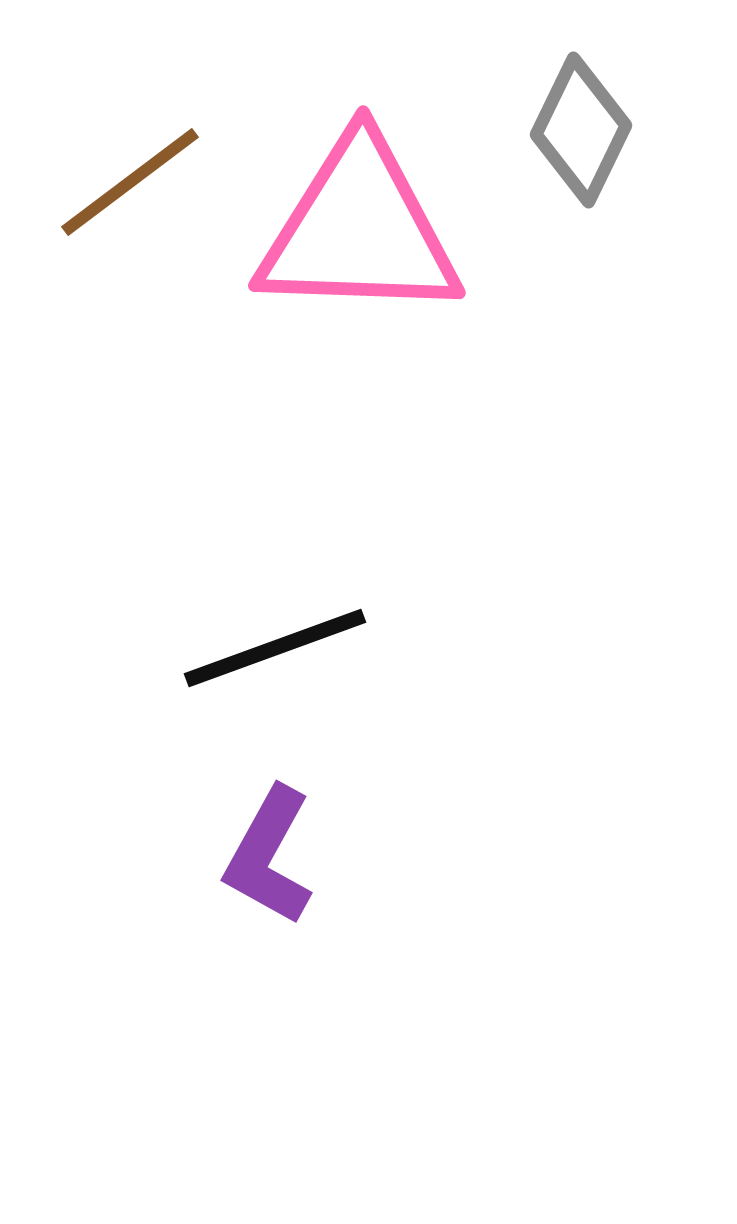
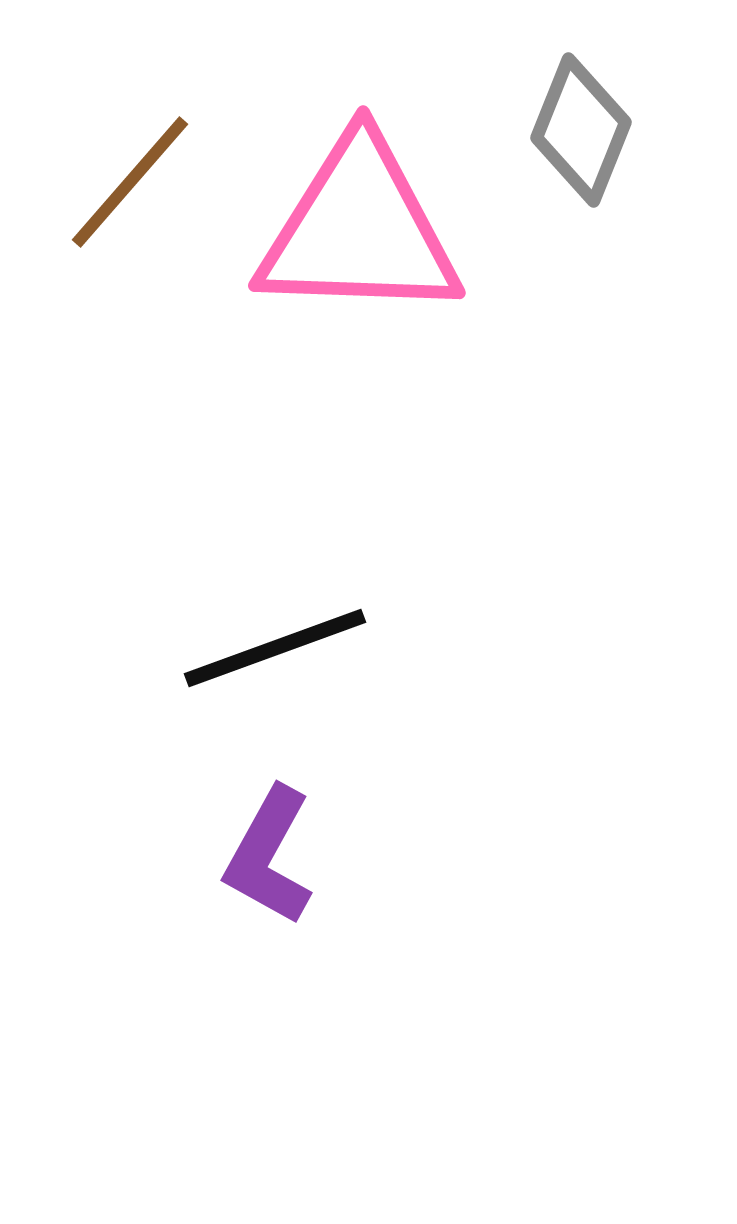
gray diamond: rotated 4 degrees counterclockwise
brown line: rotated 12 degrees counterclockwise
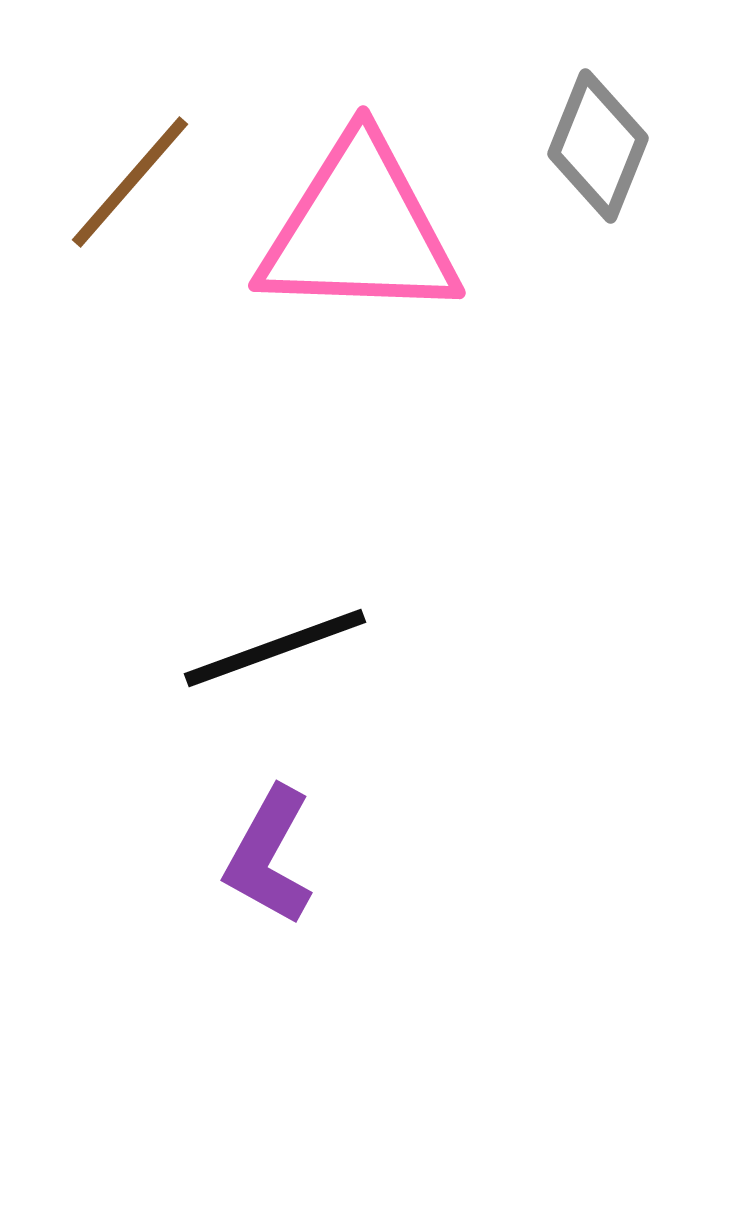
gray diamond: moved 17 px right, 16 px down
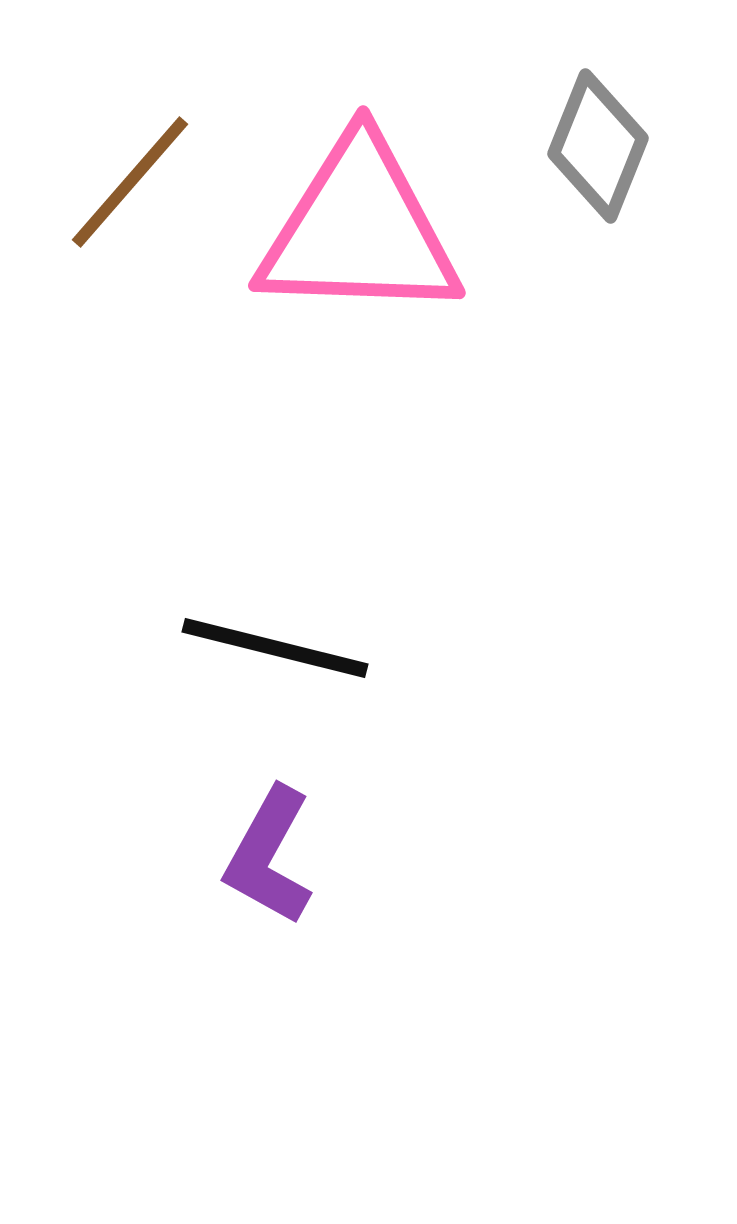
black line: rotated 34 degrees clockwise
